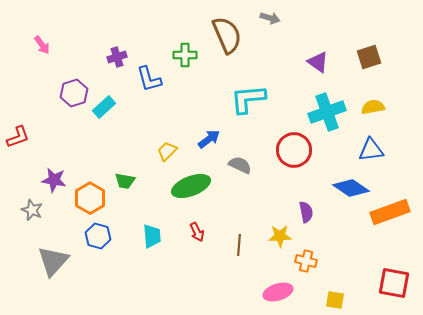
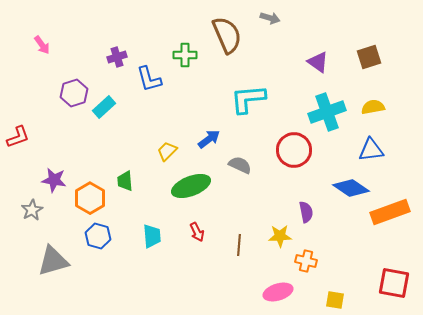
green trapezoid: rotated 75 degrees clockwise
gray star: rotated 20 degrees clockwise
gray triangle: rotated 32 degrees clockwise
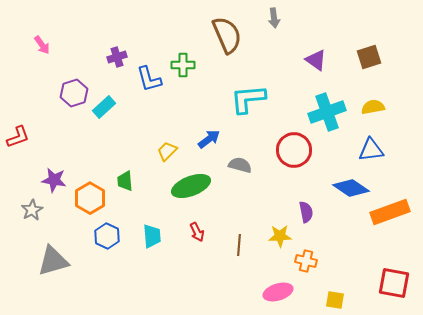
gray arrow: moved 4 px right; rotated 66 degrees clockwise
green cross: moved 2 px left, 10 px down
purple triangle: moved 2 px left, 2 px up
gray semicircle: rotated 10 degrees counterclockwise
blue hexagon: moved 9 px right; rotated 10 degrees clockwise
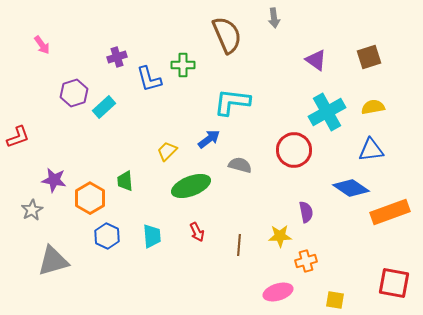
cyan L-shape: moved 16 px left, 3 px down; rotated 12 degrees clockwise
cyan cross: rotated 9 degrees counterclockwise
orange cross: rotated 30 degrees counterclockwise
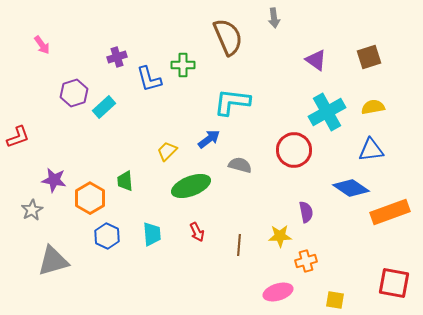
brown semicircle: moved 1 px right, 2 px down
cyan trapezoid: moved 2 px up
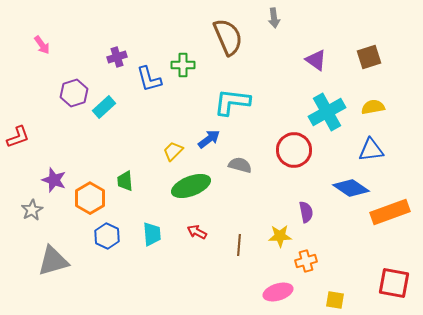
yellow trapezoid: moved 6 px right
purple star: rotated 10 degrees clockwise
red arrow: rotated 144 degrees clockwise
